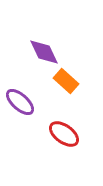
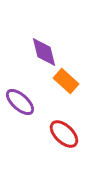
purple diamond: rotated 12 degrees clockwise
red ellipse: rotated 8 degrees clockwise
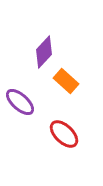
purple diamond: rotated 56 degrees clockwise
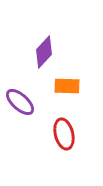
orange rectangle: moved 1 px right, 5 px down; rotated 40 degrees counterclockwise
red ellipse: rotated 32 degrees clockwise
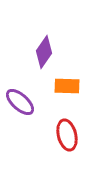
purple diamond: rotated 8 degrees counterclockwise
red ellipse: moved 3 px right, 1 px down
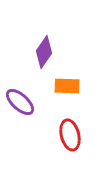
red ellipse: moved 3 px right
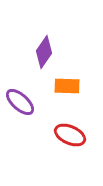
red ellipse: rotated 52 degrees counterclockwise
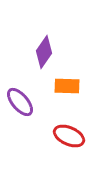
purple ellipse: rotated 8 degrees clockwise
red ellipse: moved 1 px left, 1 px down
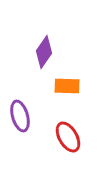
purple ellipse: moved 14 px down; rotated 24 degrees clockwise
red ellipse: moved 1 px left, 1 px down; rotated 36 degrees clockwise
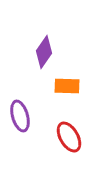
red ellipse: moved 1 px right
